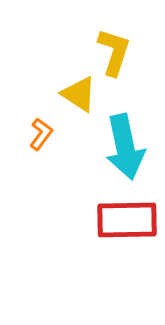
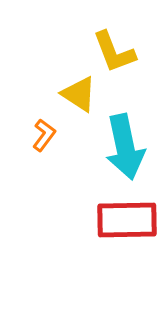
yellow L-shape: rotated 141 degrees clockwise
orange L-shape: moved 3 px right, 1 px down
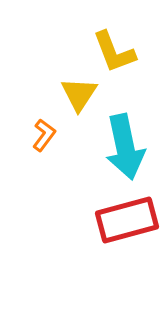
yellow triangle: rotated 30 degrees clockwise
red rectangle: rotated 14 degrees counterclockwise
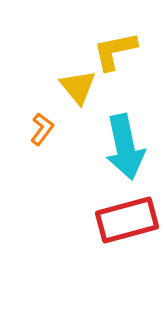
yellow L-shape: moved 1 px right, 1 px up; rotated 99 degrees clockwise
yellow triangle: moved 1 px left, 7 px up; rotated 12 degrees counterclockwise
orange L-shape: moved 2 px left, 6 px up
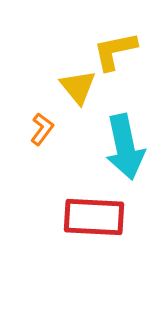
red rectangle: moved 33 px left, 3 px up; rotated 18 degrees clockwise
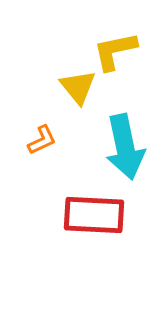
orange L-shape: moved 11 px down; rotated 28 degrees clockwise
red rectangle: moved 2 px up
